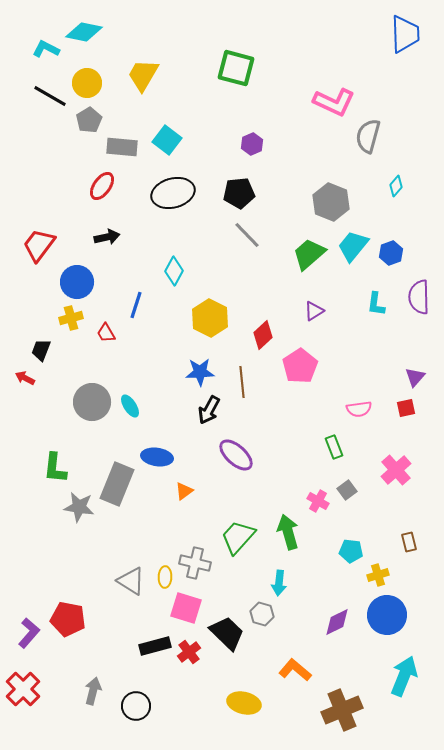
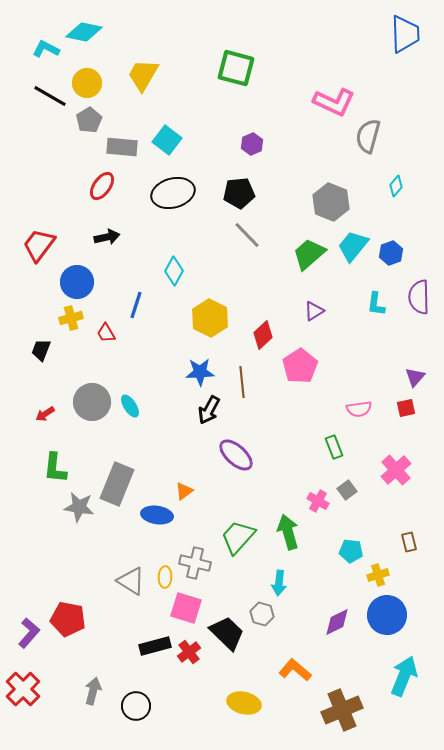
red arrow at (25, 378): moved 20 px right, 36 px down; rotated 60 degrees counterclockwise
blue ellipse at (157, 457): moved 58 px down
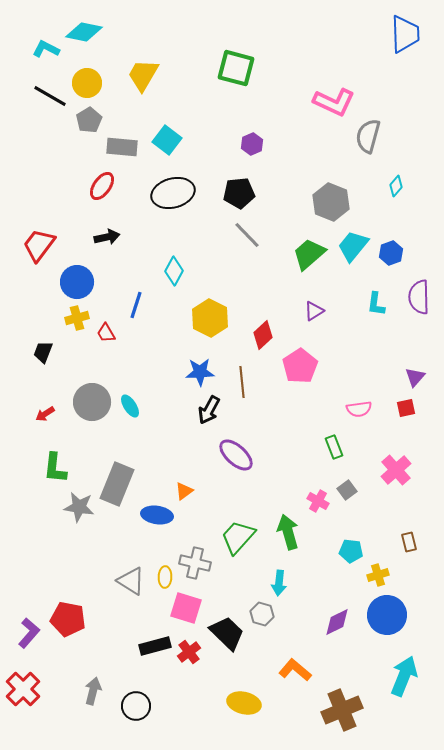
yellow cross at (71, 318): moved 6 px right
black trapezoid at (41, 350): moved 2 px right, 2 px down
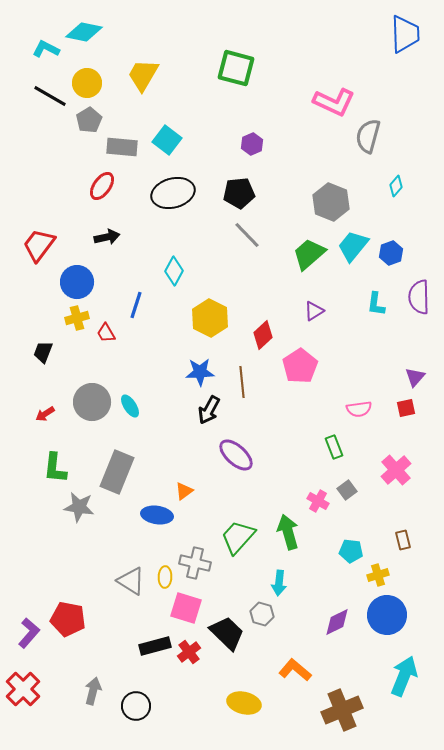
gray rectangle at (117, 484): moved 12 px up
brown rectangle at (409, 542): moved 6 px left, 2 px up
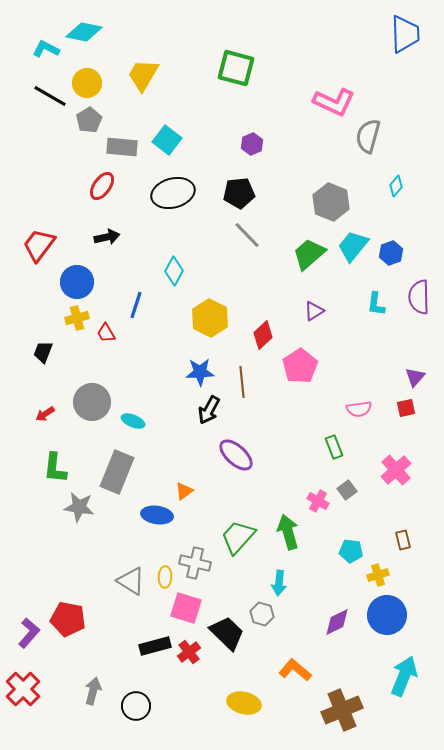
cyan ellipse at (130, 406): moved 3 px right, 15 px down; rotated 35 degrees counterclockwise
